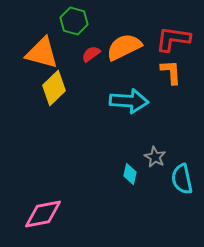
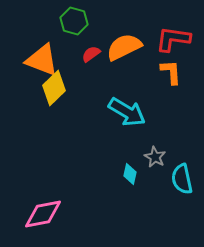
orange triangle: moved 7 px down; rotated 6 degrees clockwise
cyan arrow: moved 2 px left, 11 px down; rotated 27 degrees clockwise
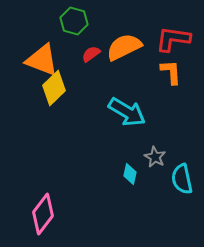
pink diamond: rotated 42 degrees counterclockwise
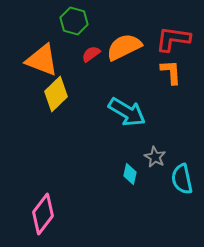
yellow diamond: moved 2 px right, 6 px down
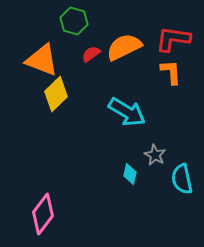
gray star: moved 2 px up
